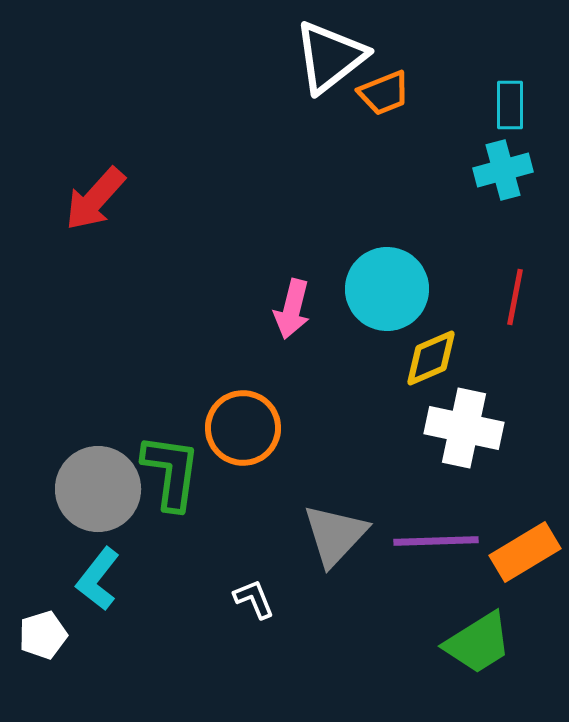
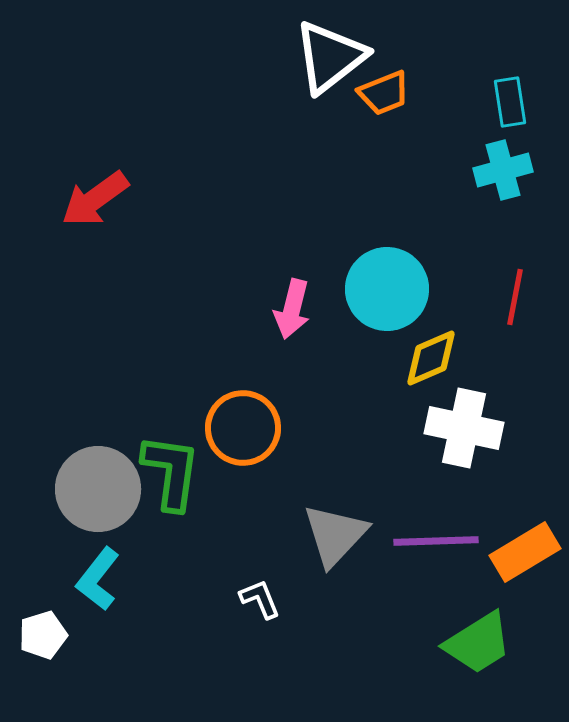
cyan rectangle: moved 3 px up; rotated 9 degrees counterclockwise
red arrow: rotated 12 degrees clockwise
white L-shape: moved 6 px right
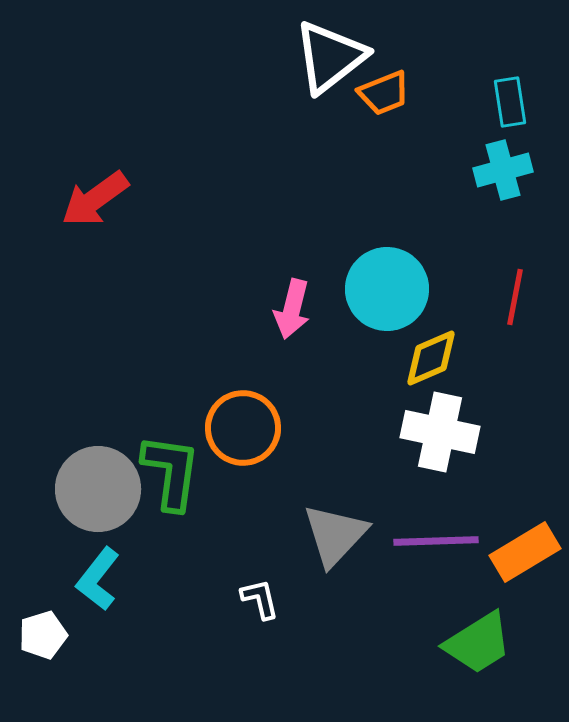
white cross: moved 24 px left, 4 px down
white L-shape: rotated 9 degrees clockwise
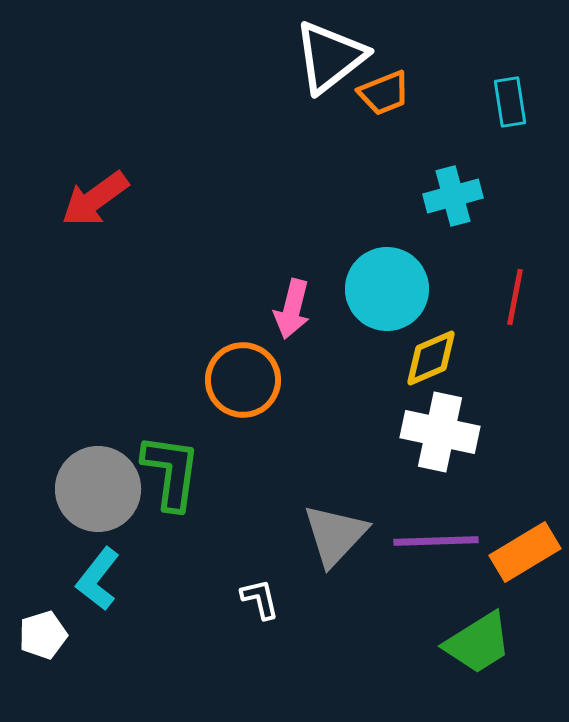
cyan cross: moved 50 px left, 26 px down
orange circle: moved 48 px up
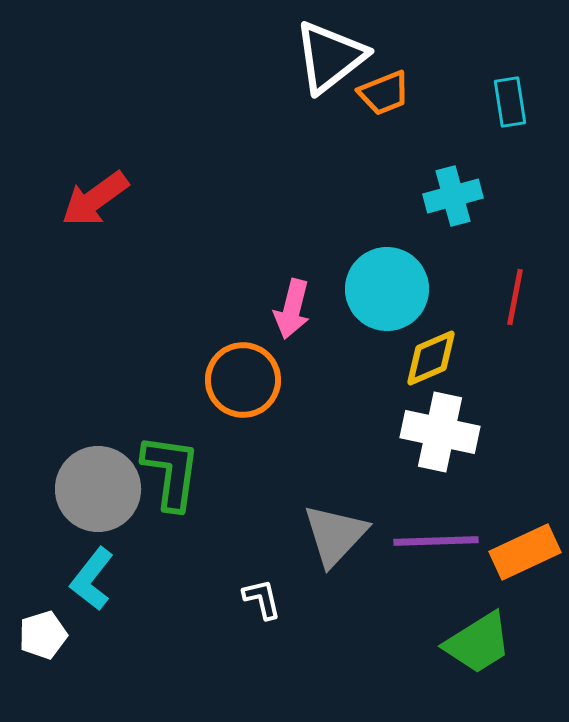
orange rectangle: rotated 6 degrees clockwise
cyan L-shape: moved 6 px left
white L-shape: moved 2 px right
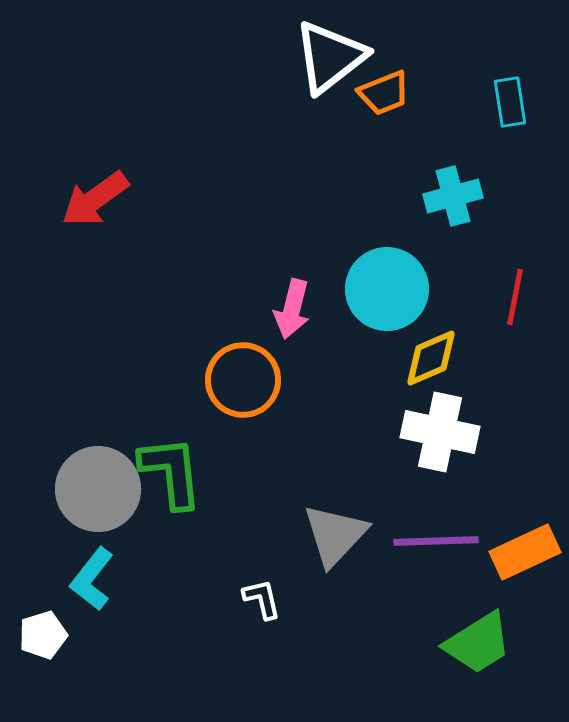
green L-shape: rotated 14 degrees counterclockwise
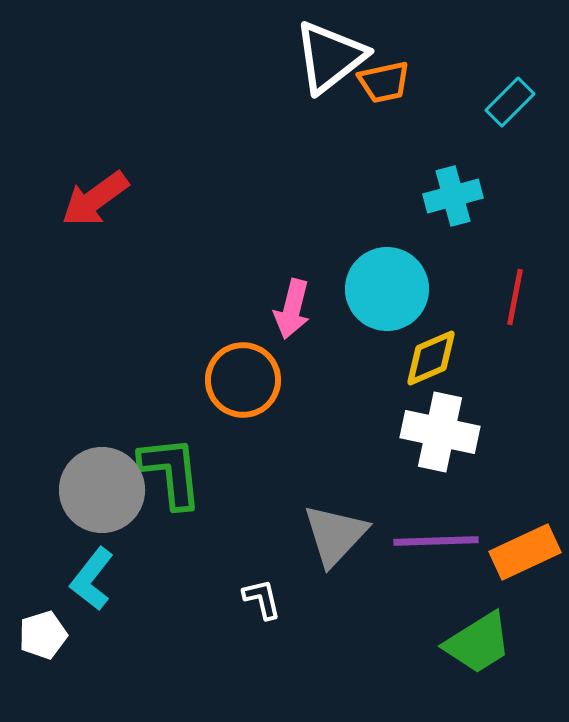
orange trapezoid: moved 11 px up; rotated 10 degrees clockwise
cyan rectangle: rotated 54 degrees clockwise
gray circle: moved 4 px right, 1 px down
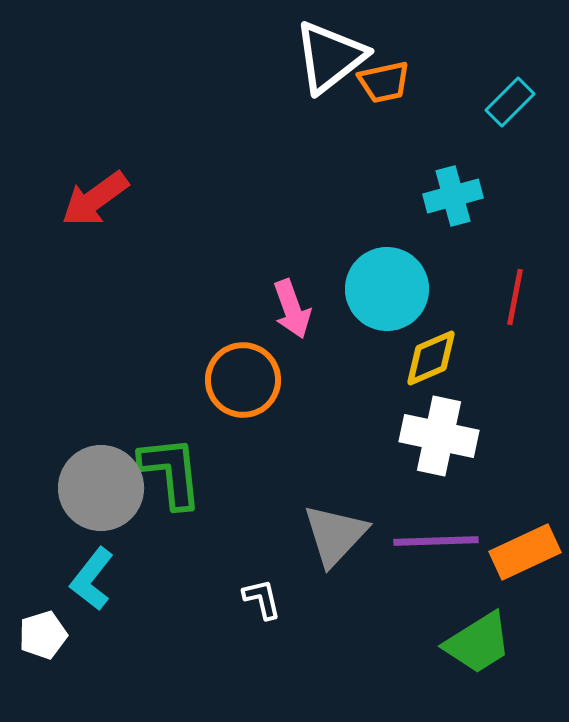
pink arrow: rotated 34 degrees counterclockwise
white cross: moved 1 px left, 4 px down
gray circle: moved 1 px left, 2 px up
